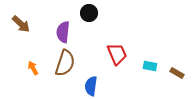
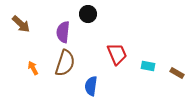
black circle: moved 1 px left, 1 px down
cyan rectangle: moved 2 px left
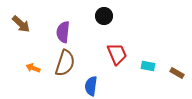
black circle: moved 16 px right, 2 px down
orange arrow: rotated 40 degrees counterclockwise
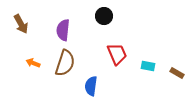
brown arrow: rotated 18 degrees clockwise
purple semicircle: moved 2 px up
orange arrow: moved 5 px up
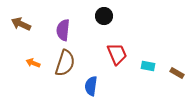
brown arrow: rotated 144 degrees clockwise
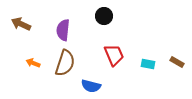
red trapezoid: moved 3 px left, 1 px down
cyan rectangle: moved 2 px up
brown rectangle: moved 11 px up
blue semicircle: rotated 84 degrees counterclockwise
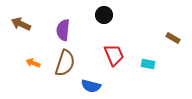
black circle: moved 1 px up
brown rectangle: moved 4 px left, 24 px up
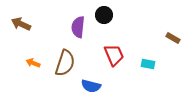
purple semicircle: moved 15 px right, 3 px up
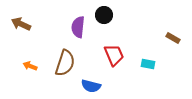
orange arrow: moved 3 px left, 3 px down
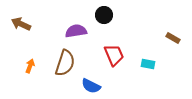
purple semicircle: moved 2 px left, 4 px down; rotated 75 degrees clockwise
orange arrow: rotated 88 degrees clockwise
blue semicircle: rotated 12 degrees clockwise
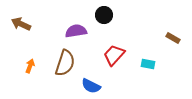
red trapezoid: rotated 115 degrees counterclockwise
